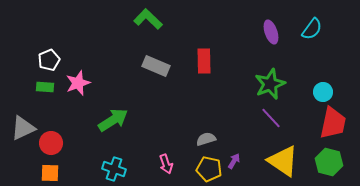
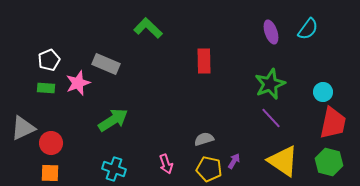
green L-shape: moved 9 px down
cyan semicircle: moved 4 px left
gray rectangle: moved 50 px left, 2 px up
green rectangle: moved 1 px right, 1 px down
gray semicircle: moved 2 px left
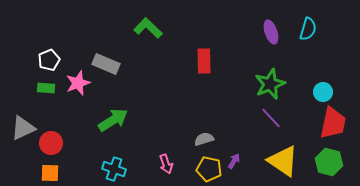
cyan semicircle: rotated 20 degrees counterclockwise
